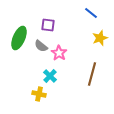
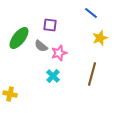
purple square: moved 2 px right
green ellipse: rotated 15 degrees clockwise
pink star: rotated 21 degrees clockwise
cyan cross: moved 3 px right
yellow cross: moved 29 px left
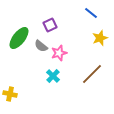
purple square: rotated 32 degrees counterclockwise
brown line: rotated 30 degrees clockwise
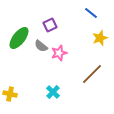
cyan cross: moved 16 px down
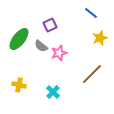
green ellipse: moved 1 px down
yellow cross: moved 9 px right, 9 px up
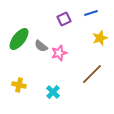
blue line: rotated 56 degrees counterclockwise
purple square: moved 14 px right, 6 px up
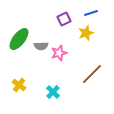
yellow star: moved 14 px left, 5 px up
gray semicircle: rotated 40 degrees counterclockwise
yellow cross: rotated 24 degrees clockwise
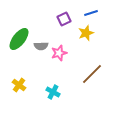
cyan cross: rotated 16 degrees counterclockwise
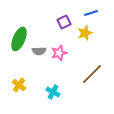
purple square: moved 3 px down
yellow star: moved 1 px left
green ellipse: rotated 15 degrees counterclockwise
gray semicircle: moved 2 px left, 5 px down
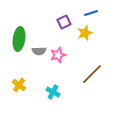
green ellipse: rotated 15 degrees counterclockwise
pink star: moved 1 px left, 2 px down
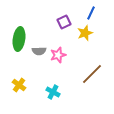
blue line: rotated 48 degrees counterclockwise
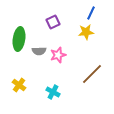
purple square: moved 11 px left
yellow star: moved 1 px right, 1 px up; rotated 14 degrees clockwise
